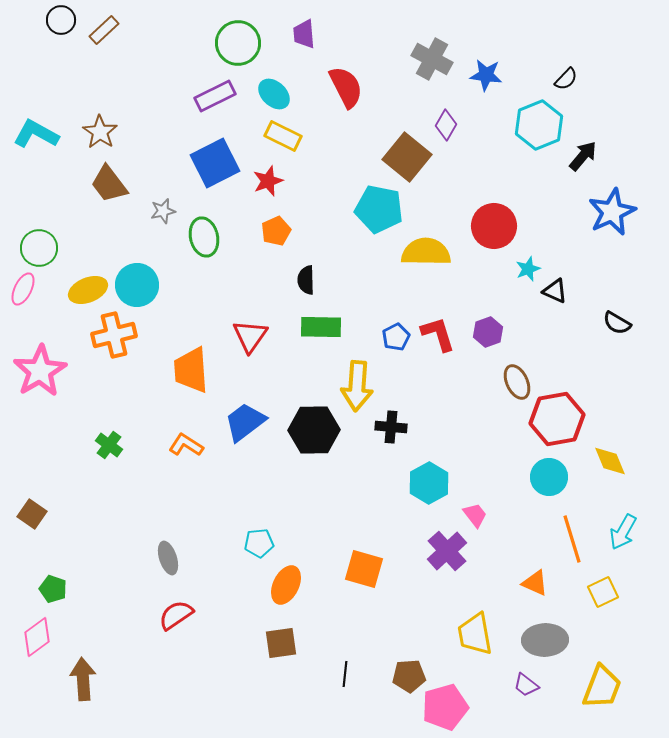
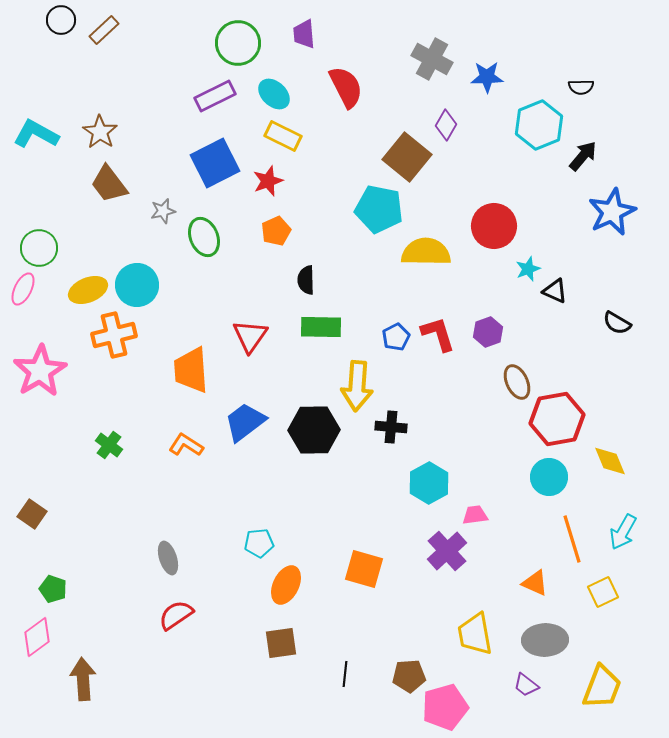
blue star at (486, 75): moved 1 px right, 2 px down; rotated 8 degrees counterclockwise
black semicircle at (566, 79): moved 15 px right, 8 px down; rotated 45 degrees clockwise
green ellipse at (204, 237): rotated 9 degrees counterclockwise
pink trapezoid at (475, 515): rotated 60 degrees counterclockwise
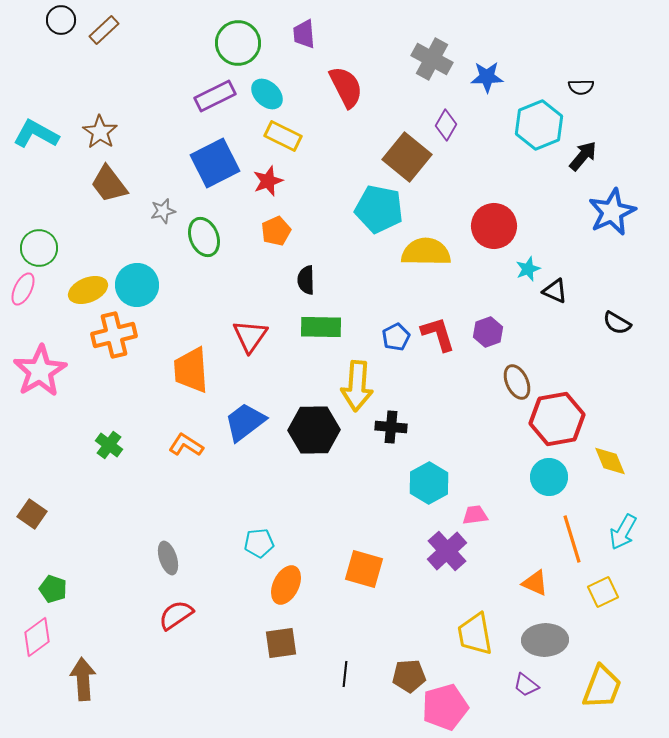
cyan ellipse at (274, 94): moved 7 px left
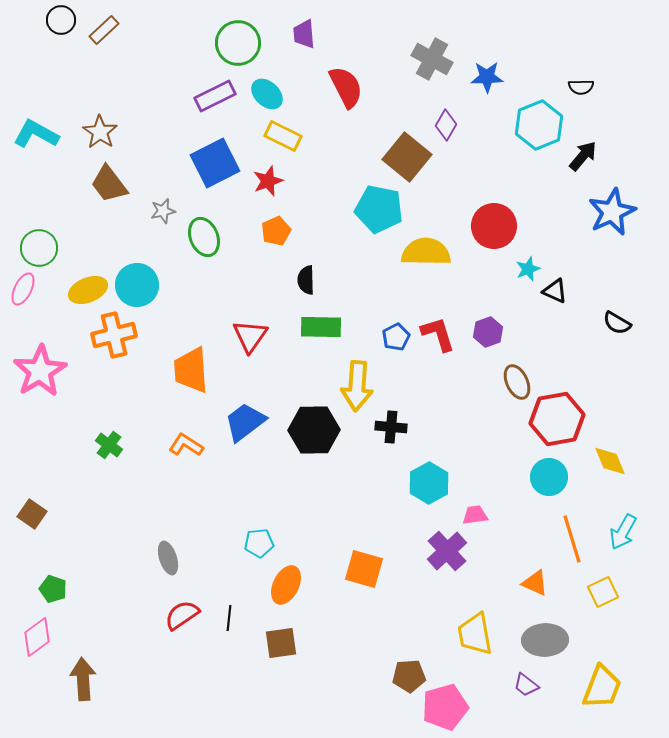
red semicircle at (176, 615): moved 6 px right
black line at (345, 674): moved 116 px left, 56 px up
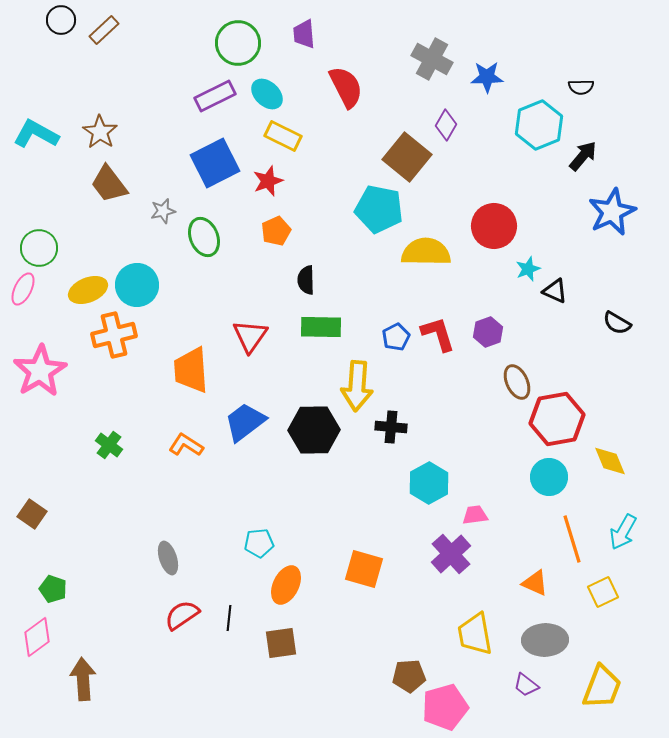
purple cross at (447, 551): moved 4 px right, 3 px down
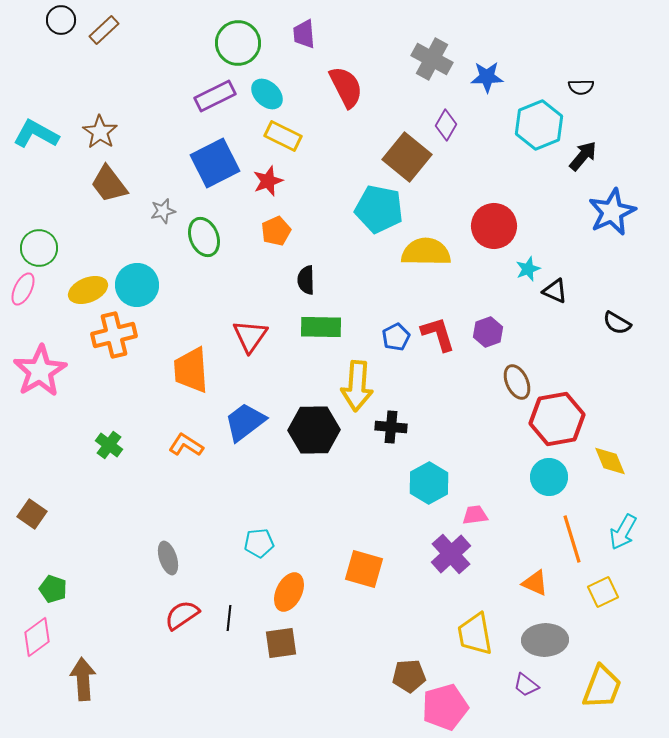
orange ellipse at (286, 585): moved 3 px right, 7 px down
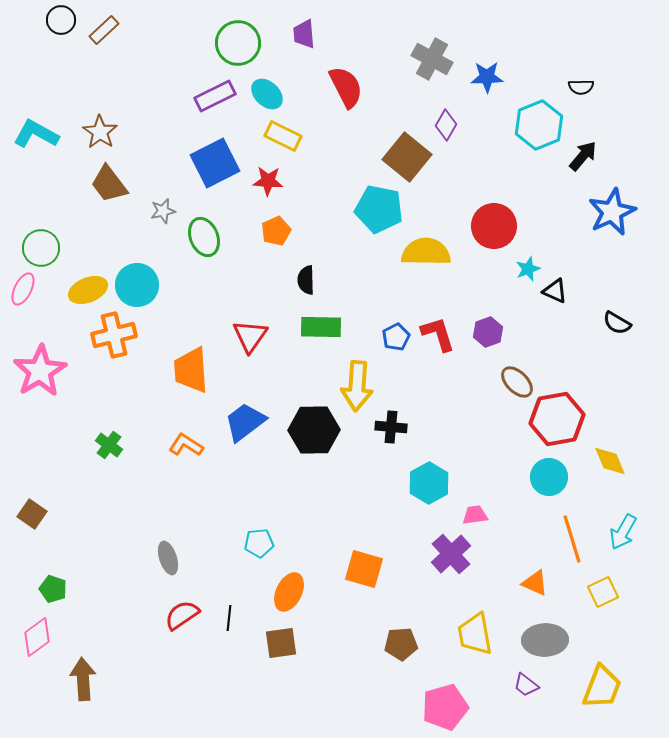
red star at (268, 181): rotated 24 degrees clockwise
green circle at (39, 248): moved 2 px right
brown ellipse at (517, 382): rotated 20 degrees counterclockwise
brown pentagon at (409, 676): moved 8 px left, 32 px up
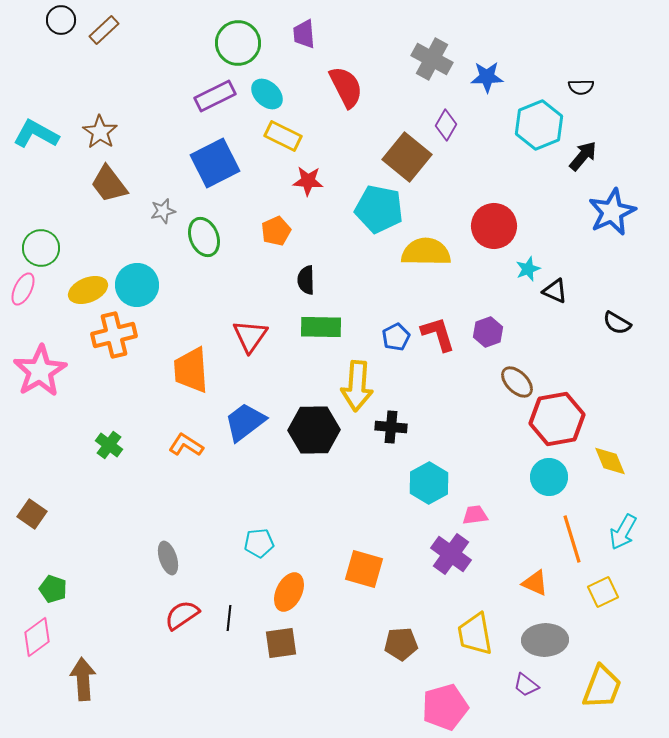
red star at (268, 181): moved 40 px right
purple cross at (451, 554): rotated 12 degrees counterclockwise
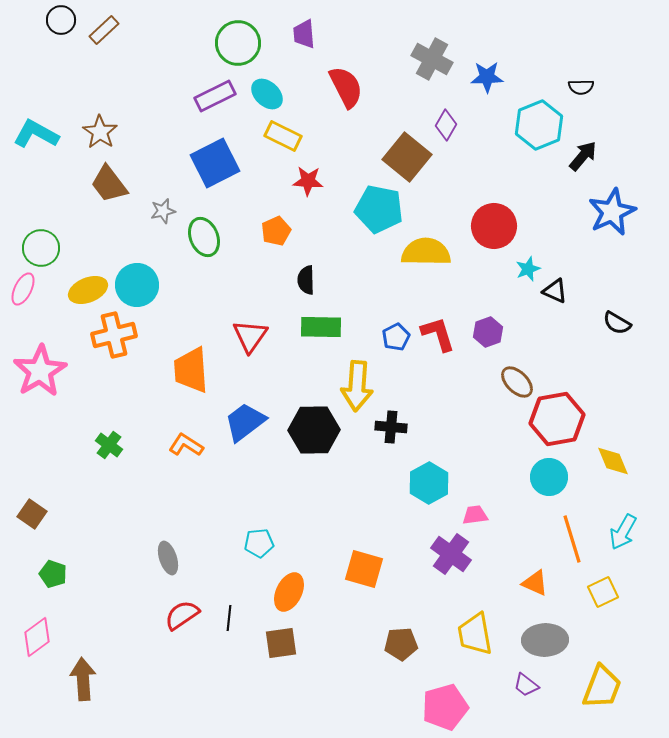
yellow diamond at (610, 461): moved 3 px right
green pentagon at (53, 589): moved 15 px up
